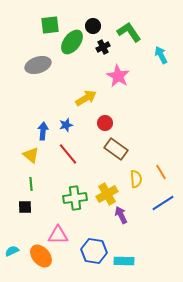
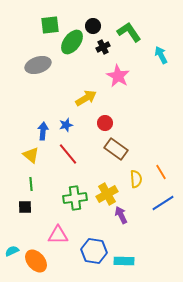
orange ellipse: moved 5 px left, 5 px down
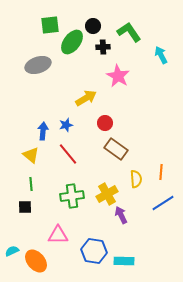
black cross: rotated 24 degrees clockwise
orange line: rotated 35 degrees clockwise
green cross: moved 3 px left, 2 px up
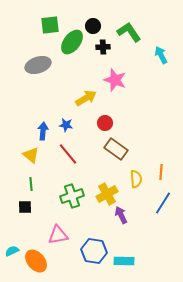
pink star: moved 3 px left, 4 px down; rotated 10 degrees counterclockwise
blue star: rotated 24 degrees clockwise
green cross: rotated 10 degrees counterclockwise
blue line: rotated 25 degrees counterclockwise
pink triangle: rotated 10 degrees counterclockwise
